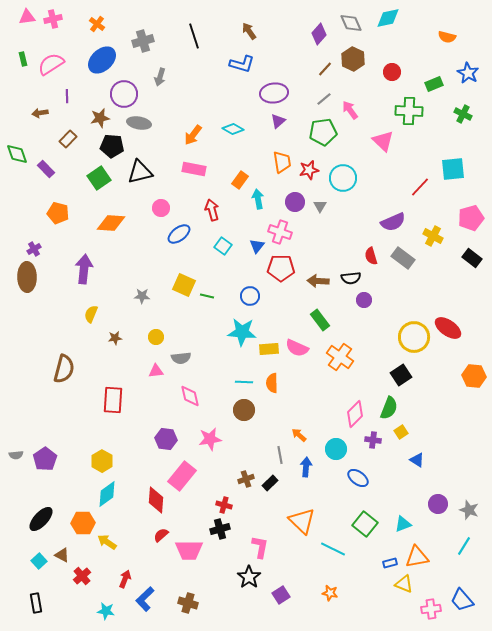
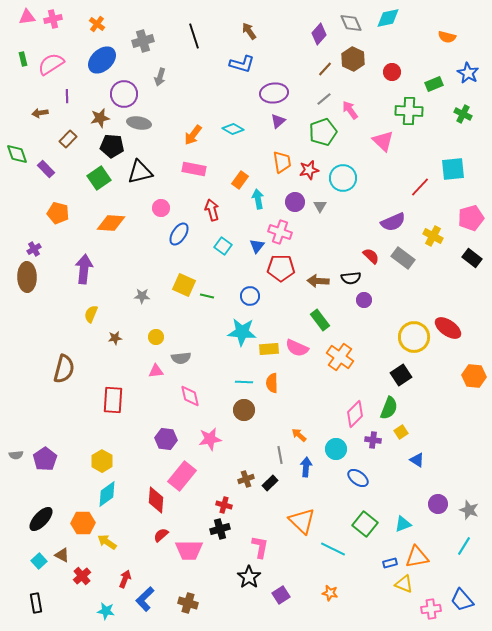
green pentagon at (323, 132): rotated 12 degrees counterclockwise
blue ellipse at (179, 234): rotated 20 degrees counterclockwise
red semicircle at (371, 256): rotated 150 degrees clockwise
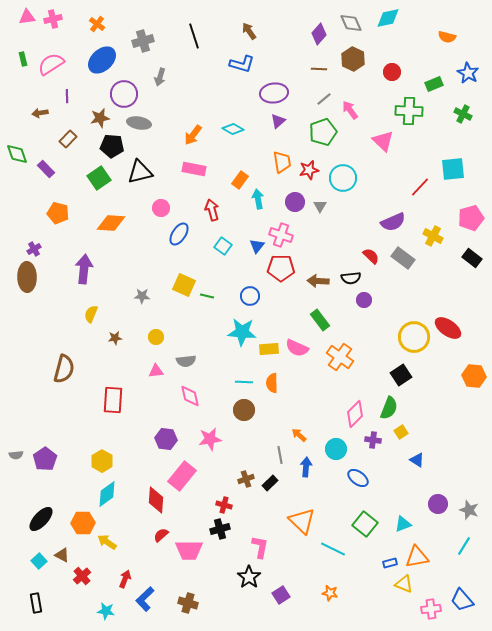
brown line at (325, 69): moved 6 px left; rotated 49 degrees clockwise
pink cross at (280, 232): moved 1 px right, 3 px down
gray semicircle at (181, 358): moved 5 px right, 3 px down
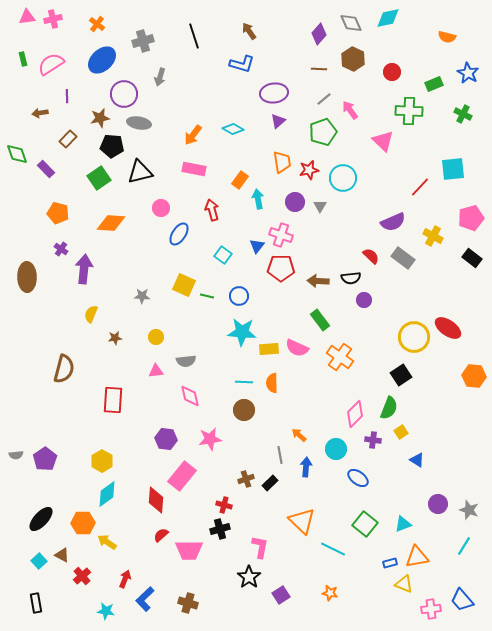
cyan square at (223, 246): moved 9 px down
purple cross at (34, 249): moved 27 px right; rotated 24 degrees counterclockwise
blue circle at (250, 296): moved 11 px left
